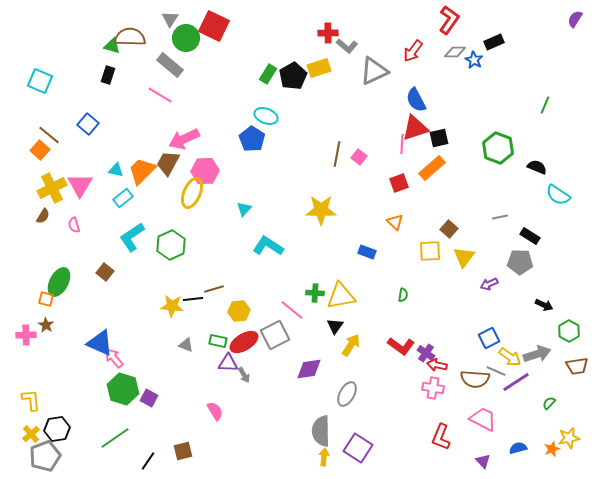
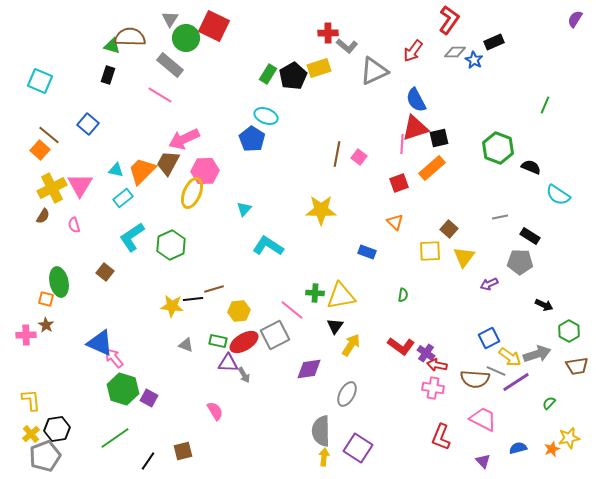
black semicircle at (537, 167): moved 6 px left
green ellipse at (59, 282): rotated 40 degrees counterclockwise
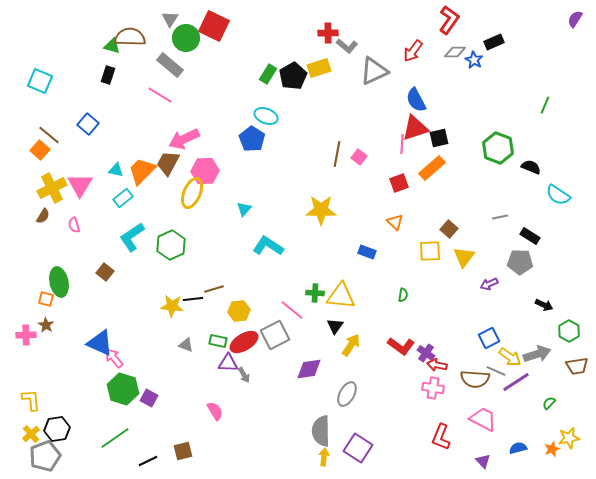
yellow triangle at (341, 296): rotated 16 degrees clockwise
black line at (148, 461): rotated 30 degrees clockwise
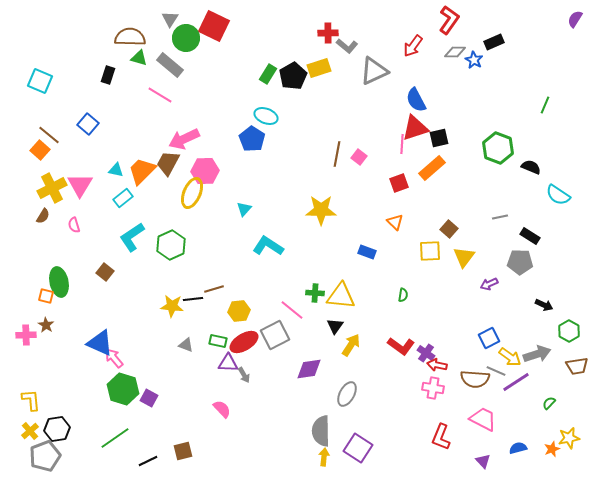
green triangle at (112, 46): moved 27 px right, 12 px down
red arrow at (413, 51): moved 5 px up
orange square at (46, 299): moved 3 px up
pink semicircle at (215, 411): moved 7 px right, 2 px up; rotated 12 degrees counterclockwise
yellow cross at (31, 434): moved 1 px left, 3 px up
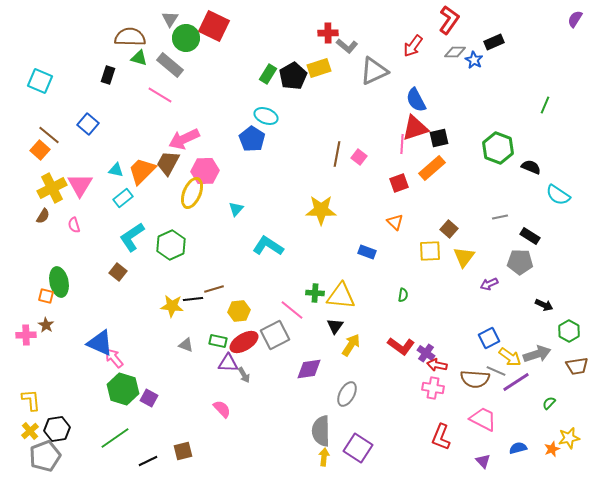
cyan triangle at (244, 209): moved 8 px left
brown square at (105, 272): moved 13 px right
